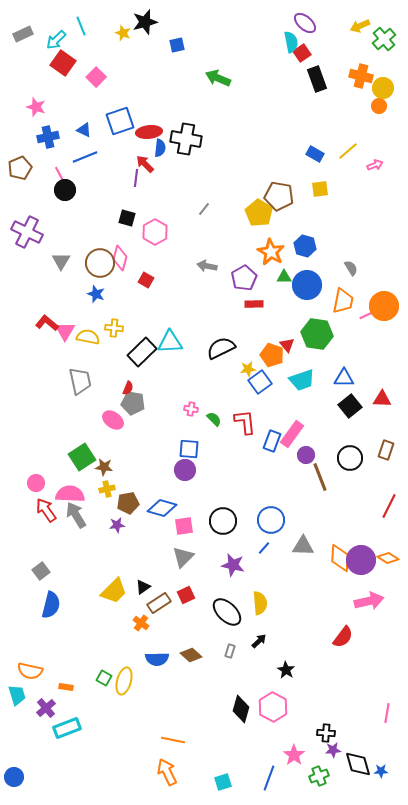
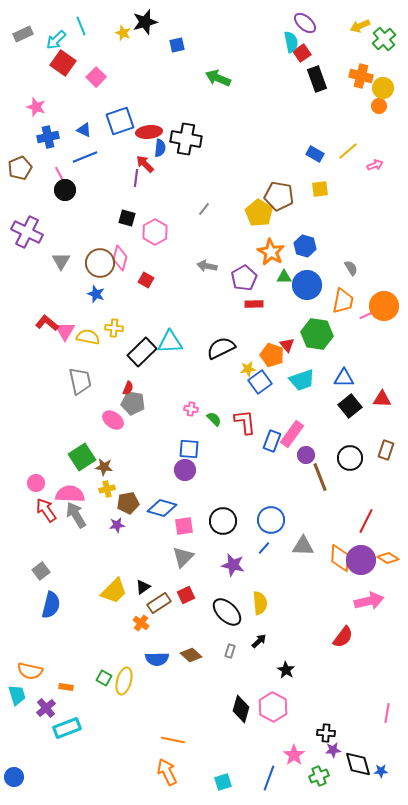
red line at (389, 506): moved 23 px left, 15 px down
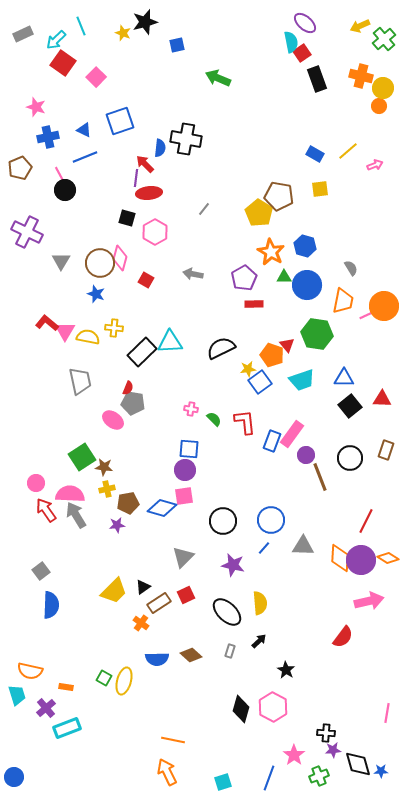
red ellipse at (149, 132): moved 61 px down
gray arrow at (207, 266): moved 14 px left, 8 px down
pink square at (184, 526): moved 30 px up
blue semicircle at (51, 605): rotated 12 degrees counterclockwise
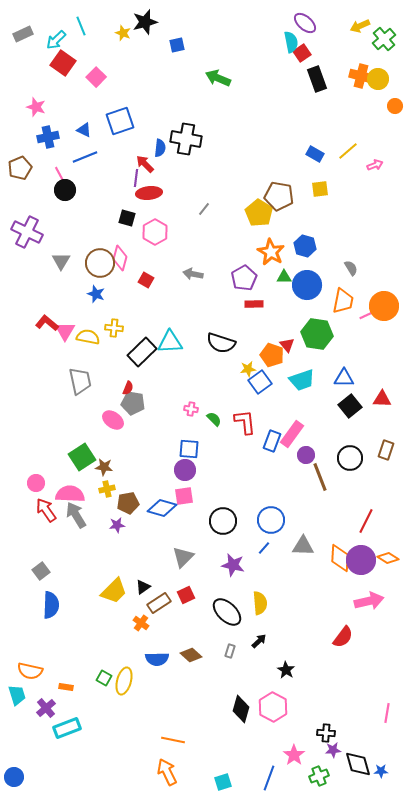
yellow circle at (383, 88): moved 5 px left, 9 px up
orange circle at (379, 106): moved 16 px right
black semicircle at (221, 348): moved 5 px up; rotated 136 degrees counterclockwise
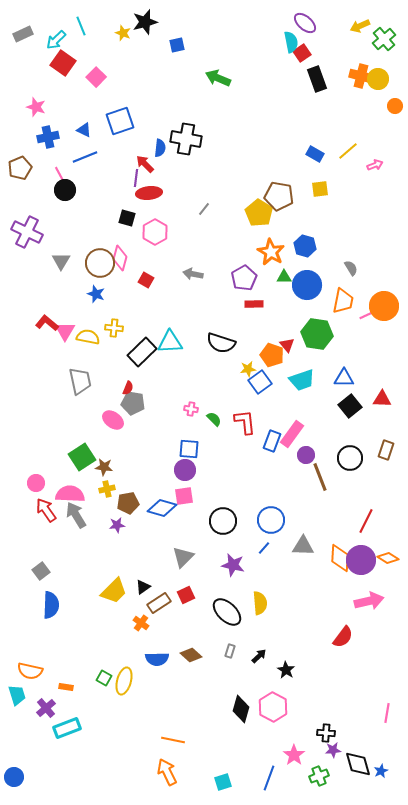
black arrow at (259, 641): moved 15 px down
blue star at (381, 771): rotated 24 degrees counterclockwise
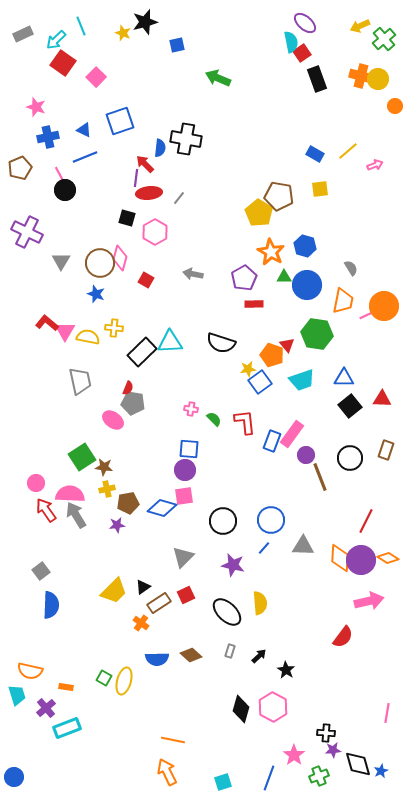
gray line at (204, 209): moved 25 px left, 11 px up
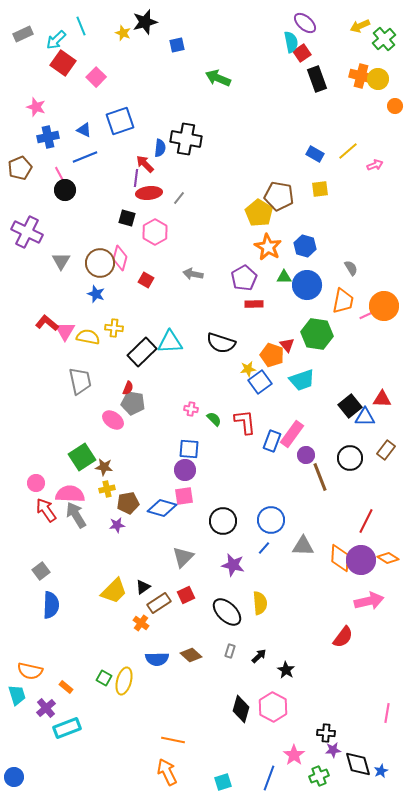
orange star at (271, 252): moved 3 px left, 5 px up
blue triangle at (344, 378): moved 21 px right, 39 px down
brown rectangle at (386, 450): rotated 18 degrees clockwise
orange rectangle at (66, 687): rotated 32 degrees clockwise
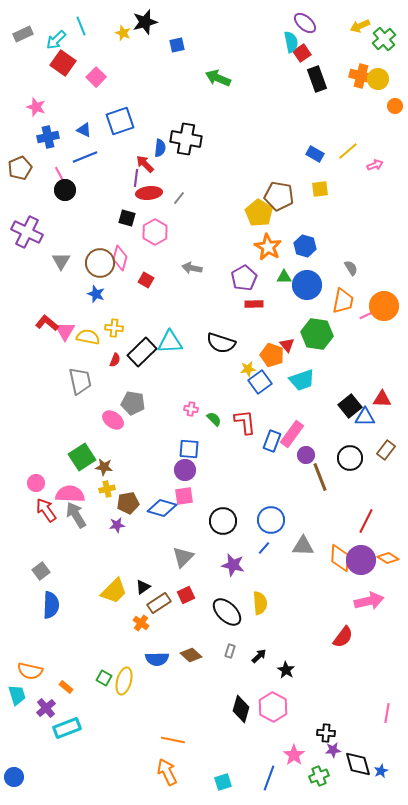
gray arrow at (193, 274): moved 1 px left, 6 px up
red semicircle at (128, 388): moved 13 px left, 28 px up
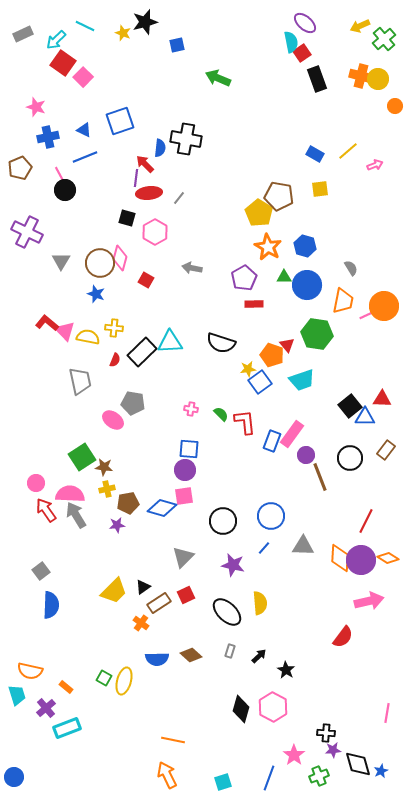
cyan line at (81, 26): moved 4 px right; rotated 42 degrees counterclockwise
pink square at (96, 77): moved 13 px left
pink triangle at (65, 331): rotated 15 degrees counterclockwise
green semicircle at (214, 419): moved 7 px right, 5 px up
blue circle at (271, 520): moved 4 px up
orange arrow at (167, 772): moved 3 px down
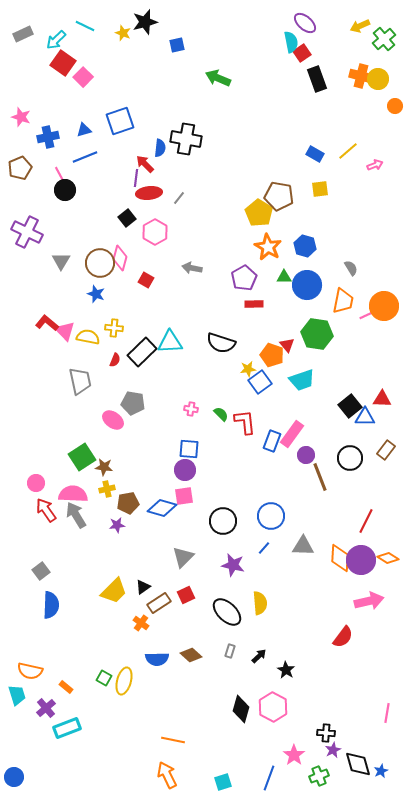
pink star at (36, 107): moved 15 px left, 10 px down
blue triangle at (84, 130): rotated 42 degrees counterclockwise
black square at (127, 218): rotated 36 degrees clockwise
pink semicircle at (70, 494): moved 3 px right
purple star at (333, 750): rotated 21 degrees counterclockwise
